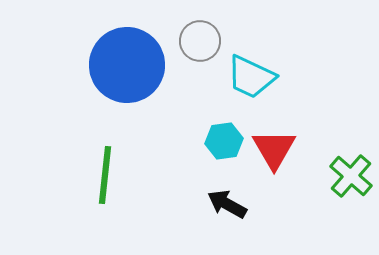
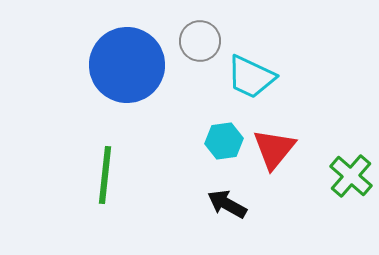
red triangle: rotated 9 degrees clockwise
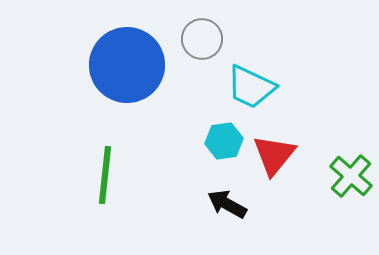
gray circle: moved 2 px right, 2 px up
cyan trapezoid: moved 10 px down
red triangle: moved 6 px down
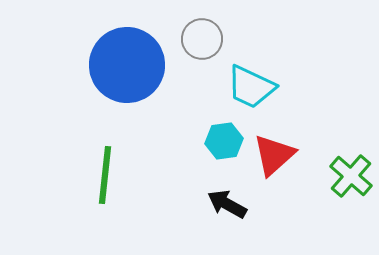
red triangle: rotated 9 degrees clockwise
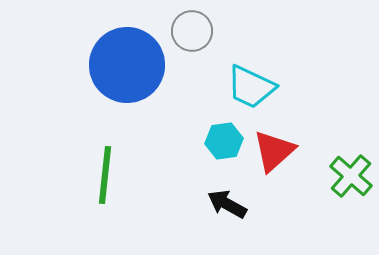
gray circle: moved 10 px left, 8 px up
red triangle: moved 4 px up
